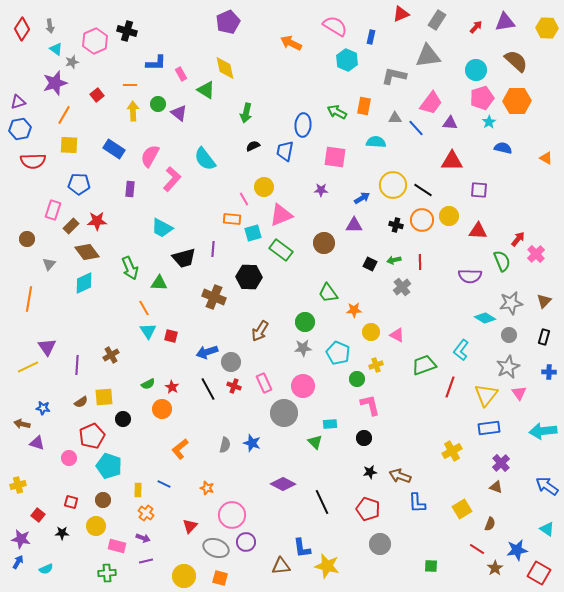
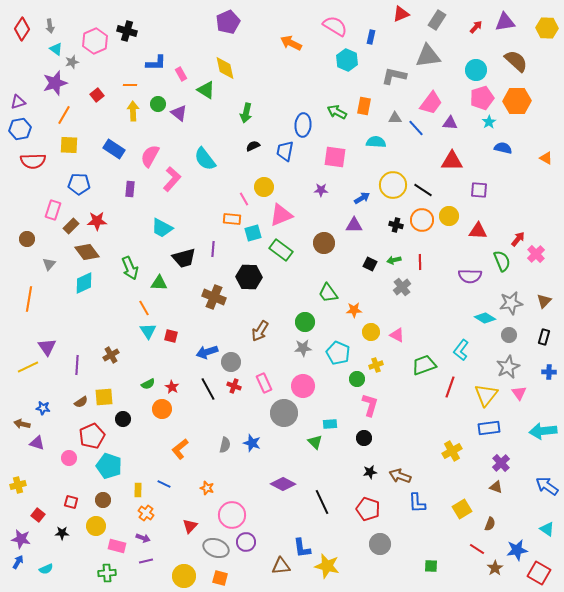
pink L-shape at (370, 405): rotated 30 degrees clockwise
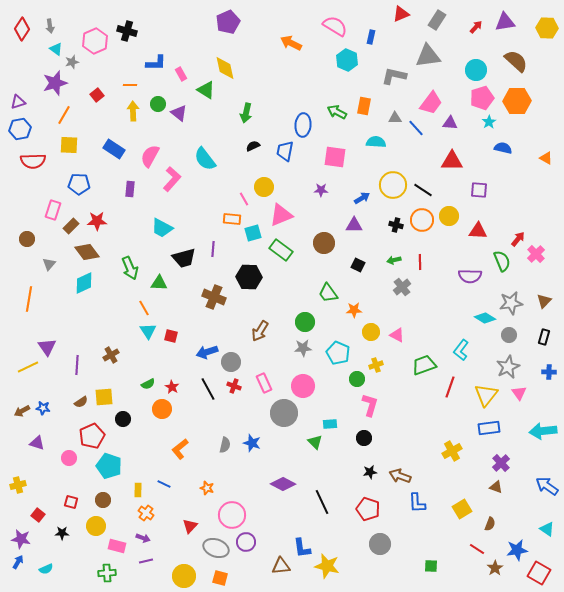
black square at (370, 264): moved 12 px left, 1 px down
brown arrow at (22, 424): moved 13 px up; rotated 42 degrees counterclockwise
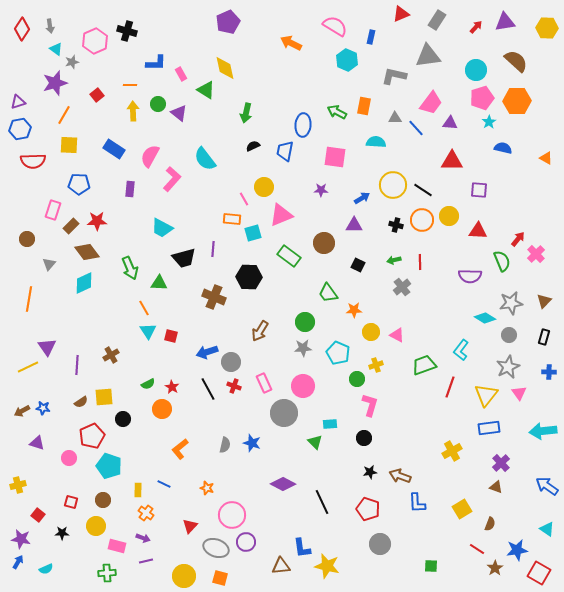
green rectangle at (281, 250): moved 8 px right, 6 px down
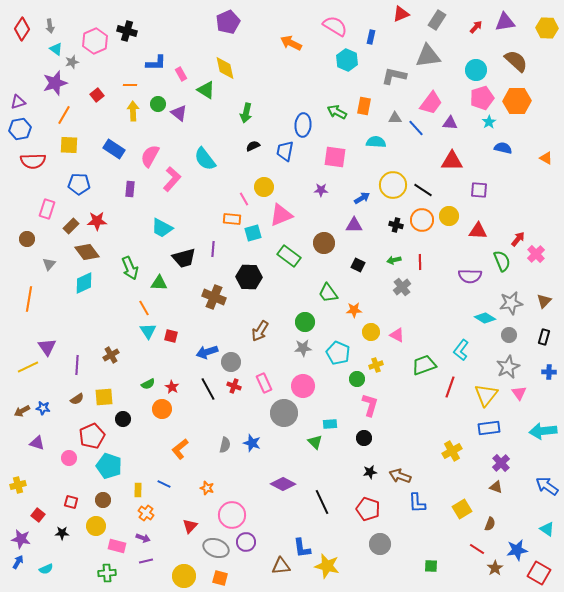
pink rectangle at (53, 210): moved 6 px left, 1 px up
brown semicircle at (81, 402): moved 4 px left, 3 px up
